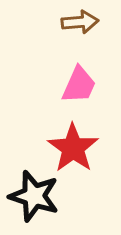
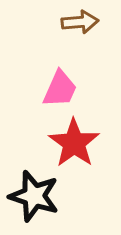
pink trapezoid: moved 19 px left, 4 px down
red star: moved 1 px right, 5 px up
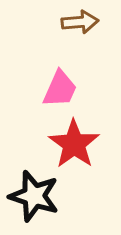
red star: moved 1 px down
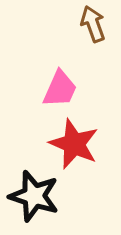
brown arrow: moved 13 px right, 2 px down; rotated 105 degrees counterclockwise
red star: rotated 12 degrees counterclockwise
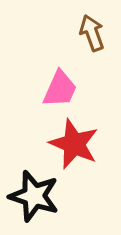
brown arrow: moved 1 px left, 9 px down
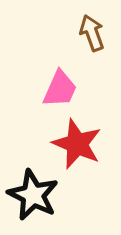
red star: moved 3 px right
black star: moved 1 px left, 1 px up; rotated 9 degrees clockwise
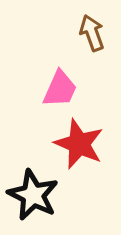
red star: moved 2 px right
